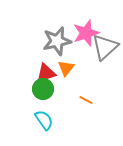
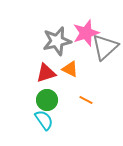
orange triangle: moved 4 px right, 1 px down; rotated 42 degrees counterclockwise
green circle: moved 4 px right, 11 px down
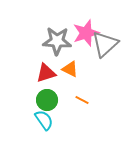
gray star: rotated 16 degrees clockwise
gray triangle: moved 3 px up
orange line: moved 4 px left
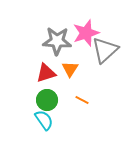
gray triangle: moved 6 px down
orange triangle: rotated 36 degrees clockwise
